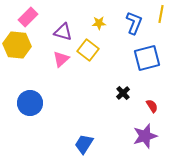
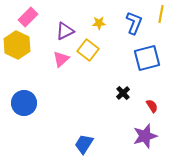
purple triangle: moved 2 px right, 1 px up; rotated 42 degrees counterclockwise
yellow hexagon: rotated 20 degrees clockwise
blue circle: moved 6 px left
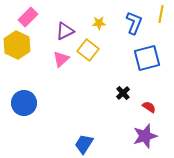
red semicircle: moved 3 px left, 1 px down; rotated 24 degrees counterclockwise
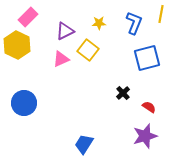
pink triangle: rotated 18 degrees clockwise
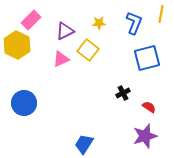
pink rectangle: moved 3 px right, 3 px down
black cross: rotated 16 degrees clockwise
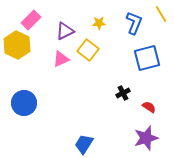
yellow line: rotated 42 degrees counterclockwise
purple star: moved 1 px right, 2 px down
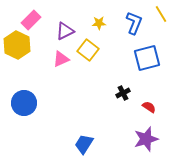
purple star: moved 1 px down
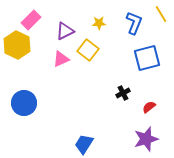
red semicircle: rotated 72 degrees counterclockwise
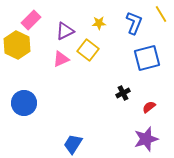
blue trapezoid: moved 11 px left
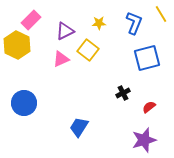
purple star: moved 2 px left, 1 px down
blue trapezoid: moved 6 px right, 17 px up
